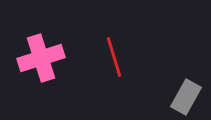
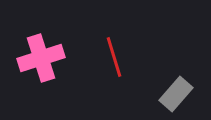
gray rectangle: moved 10 px left, 3 px up; rotated 12 degrees clockwise
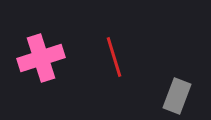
gray rectangle: moved 1 px right, 2 px down; rotated 20 degrees counterclockwise
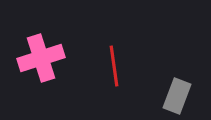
red line: moved 9 px down; rotated 9 degrees clockwise
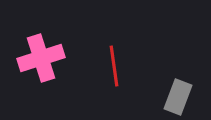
gray rectangle: moved 1 px right, 1 px down
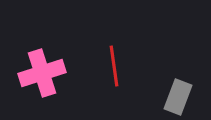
pink cross: moved 1 px right, 15 px down
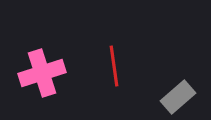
gray rectangle: rotated 28 degrees clockwise
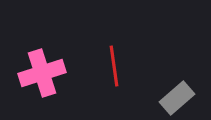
gray rectangle: moved 1 px left, 1 px down
